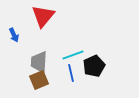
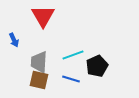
red triangle: rotated 10 degrees counterclockwise
blue arrow: moved 5 px down
black pentagon: moved 3 px right
blue line: moved 6 px down; rotated 60 degrees counterclockwise
brown square: rotated 36 degrees clockwise
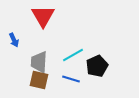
cyan line: rotated 10 degrees counterclockwise
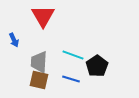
cyan line: rotated 50 degrees clockwise
black pentagon: rotated 10 degrees counterclockwise
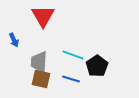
brown square: moved 2 px right, 1 px up
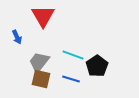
blue arrow: moved 3 px right, 3 px up
gray trapezoid: rotated 35 degrees clockwise
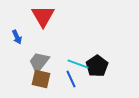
cyan line: moved 5 px right, 9 px down
blue line: rotated 48 degrees clockwise
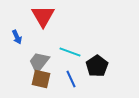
cyan line: moved 8 px left, 12 px up
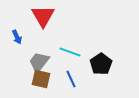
black pentagon: moved 4 px right, 2 px up
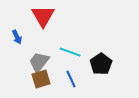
brown square: rotated 30 degrees counterclockwise
